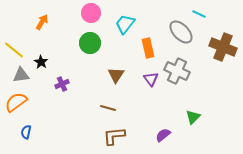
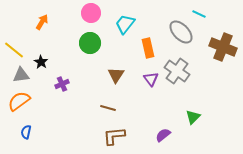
gray cross: rotated 10 degrees clockwise
orange semicircle: moved 3 px right, 1 px up
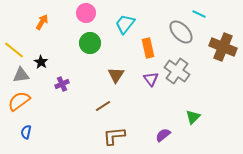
pink circle: moved 5 px left
brown line: moved 5 px left, 2 px up; rotated 49 degrees counterclockwise
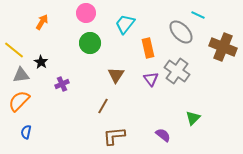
cyan line: moved 1 px left, 1 px down
orange semicircle: rotated 10 degrees counterclockwise
brown line: rotated 28 degrees counterclockwise
green triangle: moved 1 px down
purple semicircle: rotated 77 degrees clockwise
